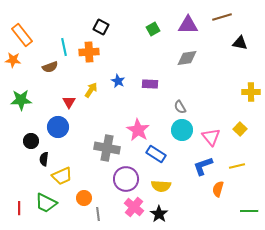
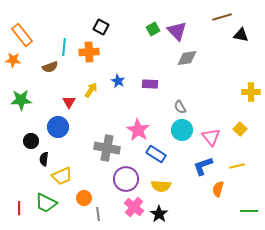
purple triangle: moved 11 px left, 6 px down; rotated 45 degrees clockwise
black triangle: moved 1 px right, 8 px up
cyan line: rotated 18 degrees clockwise
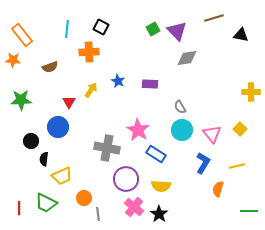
brown line: moved 8 px left, 1 px down
cyan line: moved 3 px right, 18 px up
pink triangle: moved 1 px right, 3 px up
blue L-shape: moved 3 px up; rotated 140 degrees clockwise
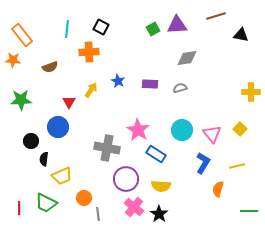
brown line: moved 2 px right, 2 px up
purple triangle: moved 6 px up; rotated 50 degrees counterclockwise
gray semicircle: moved 19 px up; rotated 104 degrees clockwise
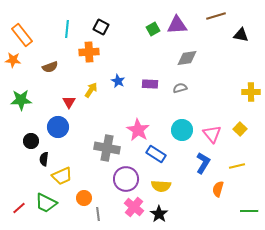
red line: rotated 48 degrees clockwise
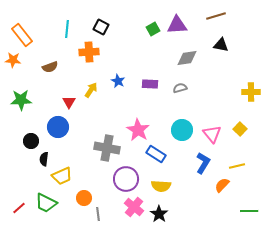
black triangle: moved 20 px left, 10 px down
orange semicircle: moved 4 px right, 4 px up; rotated 28 degrees clockwise
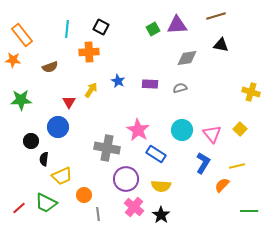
yellow cross: rotated 18 degrees clockwise
orange circle: moved 3 px up
black star: moved 2 px right, 1 px down
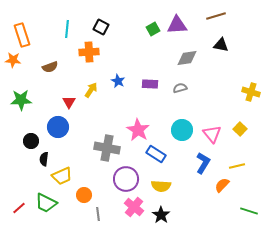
orange rectangle: rotated 20 degrees clockwise
green line: rotated 18 degrees clockwise
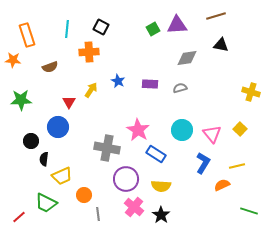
orange rectangle: moved 5 px right
orange semicircle: rotated 21 degrees clockwise
red line: moved 9 px down
